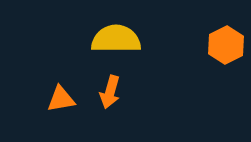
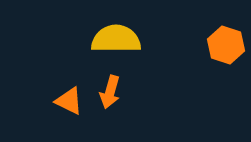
orange hexagon: rotated 15 degrees counterclockwise
orange triangle: moved 8 px right, 2 px down; rotated 36 degrees clockwise
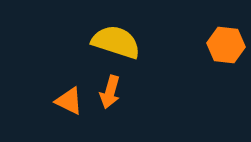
yellow semicircle: moved 3 px down; rotated 18 degrees clockwise
orange hexagon: rotated 12 degrees counterclockwise
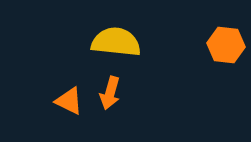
yellow semicircle: rotated 12 degrees counterclockwise
orange arrow: moved 1 px down
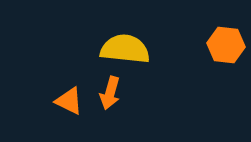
yellow semicircle: moved 9 px right, 7 px down
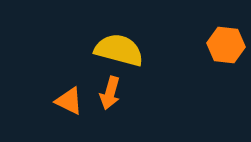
yellow semicircle: moved 6 px left, 1 px down; rotated 9 degrees clockwise
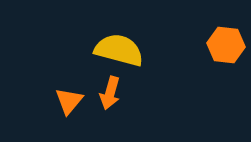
orange triangle: rotated 44 degrees clockwise
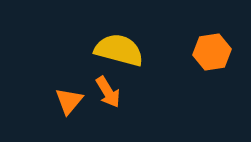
orange hexagon: moved 14 px left, 7 px down; rotated 15 degrees counterclockwise
orange arrow: moved 2 px left, 1 px up; rotated 48 degrees counterclockwise
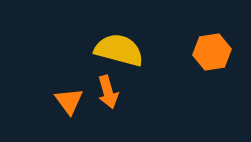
orange arrow: rotated 16 degrees clockwise
orange triangle: rotated 16 degrees counterclockwise
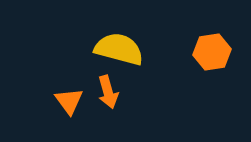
yellow semicircle: moved 1 px up
